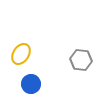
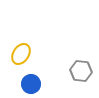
gray hexagon: moved 11 px down
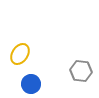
yellow ellipse: moved 1 px left
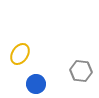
blue circle: moved 5 px right
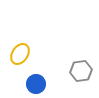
gray hexagon: rotated 15 degrees counterclockwise
